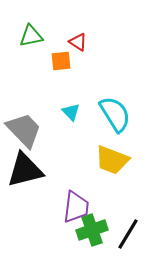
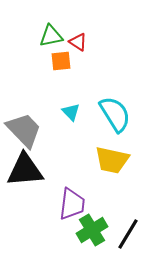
green triangle: moved 20 px right
yellow trapezoid: rotated 9 degrees counterclockwise
black triangle: rotated 9 degrees clockwise
purple trapezoid: moved 4 px left, 3 px up
green cross: rotated 12 degrees counterclockwise
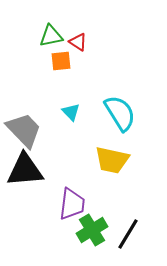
cyan semicircle: moved 5 px right, 1 px up
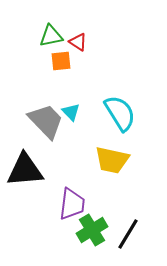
gray trapezoid: moved 22 px right, 9 px up
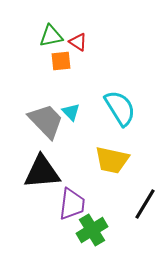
cyan semicircle: moved 5 px up
black triangle: moved 17 px right, 2 px down
black line: moved 17 px right, 30 px up
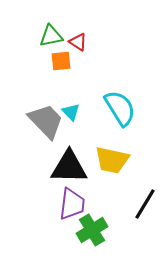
black triangle: moved 27 px right, 5 px up; rotated 6 degrees clockwise
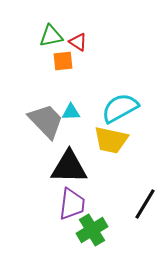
orange square: moved 2 px right
cyan semicircle: rotated 87 degrees counterclockwise
cyan triangle: rotated 48 degrees counterclockwise
yellow trapezoid: moved 1 px left, 20 px up
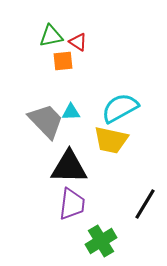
green cross: moved 9 px right, 11 px down
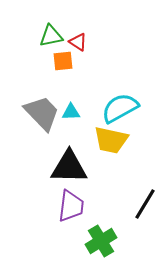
gray trapezoid: moved 4 px left, 8 px up
purple trapezoid: moved 1 px left, 2 px down
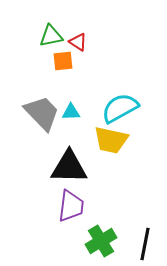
black line: moved 40 px down; rotated 20 degrees counterclockwise
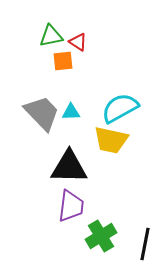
green cross: moved 5 px up
